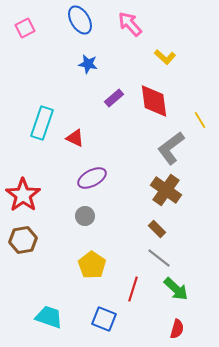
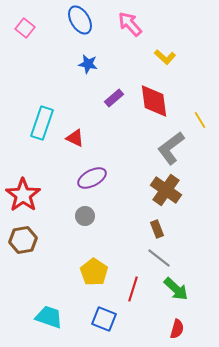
pink square: rotated 24 degrees counterclockwise
brown rectangle: rotated 24 degrees clockwise
yellow pentagon: moved 2 px right, 7 px down
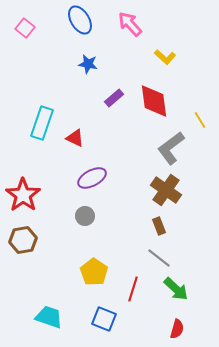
brown rectangle: moved 2 px right, 3 px up
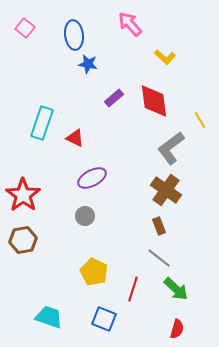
blue ellipse: moved 6 px left, 15 px down; rotated 24 degrees clockwise
yellow pentagon: rotated 8 degrees counterclockwise
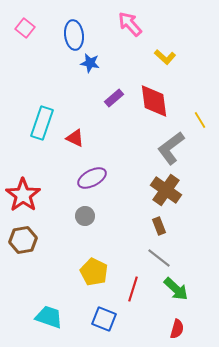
blue star: moved 2 px right, 1 px up
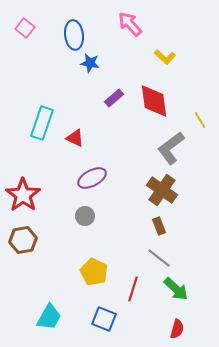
brown cross: moved 4 px left
cyan trapezoid: rotated 100 degrees clockwise
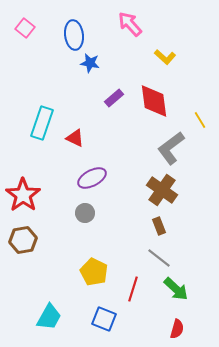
gray circle: moved 3 px up
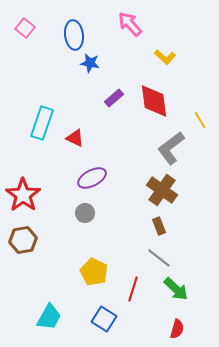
blue square: rotated 10 degrees clockwise
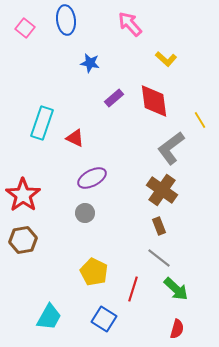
blue ellipse: moved 8 px left, 15 px up
yellow L-shape: moved 1 px right, 2 px down
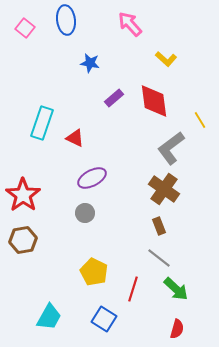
brown cross: moved 2 px right, 1 px up
